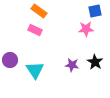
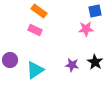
cyan triangle: rotated 30 degrees clockwise
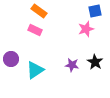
pink star: rotated 14 degrees counterclockwise
purple circle: moved 1 px right, 1 px up
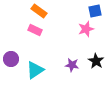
black star: moved 1 px right, 1 px up
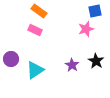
purple star: rotated 24 degrees clockwise
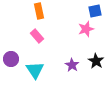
orange rectangle: rotated 42 degrees clockwise
pink rectangle: moved 2 px right, 6 px down; rotated 24 degrees clockwise
cyan triangle: rotated 30 degrees counterclockwise
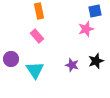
black star: rotated 21 degrees clockwise
purple star: rotated 16 degrees counterclockwise
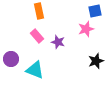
purple star: moved 14 px left, 23 px up
cyan triangle: rotated 36 degrees counterclockwise
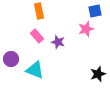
black star: moved 2 px right, 13 px down
